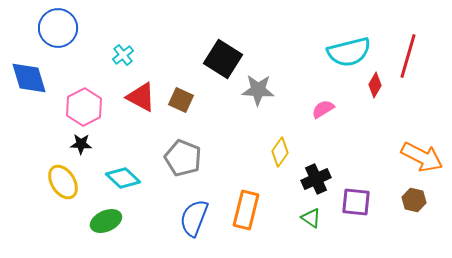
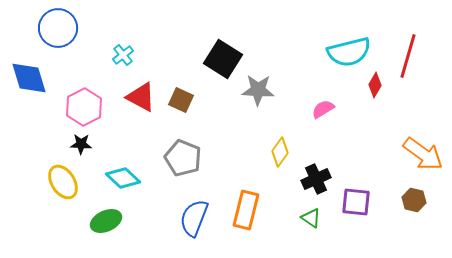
orange arrow: moved 1 px right, 3 px up; rotated 9 degrees clockwise
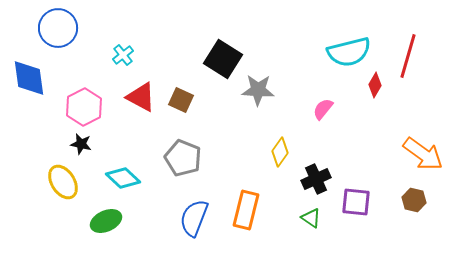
blue diamond: rotated 9 degrees clockwise
pink semicircle: rotated 20 degrees counterclockwise
black star: rotated 10 degrees clockwise
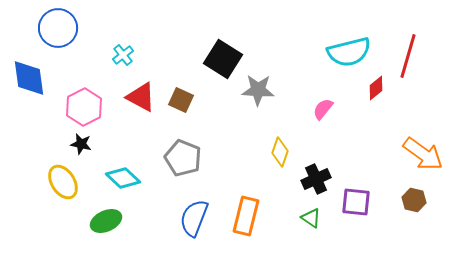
red diamond: moved 1 px right, 3 px down; rotated 20 degrees clockwise
yellow diamond: rotated 16 degrees counterclockwise
orange rectangle: moved 6 px down
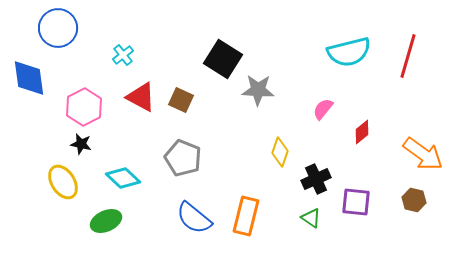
red diamond: moved 14 px left, 44 px down
blue semicircle: rotated 72 degrees counterclockwise
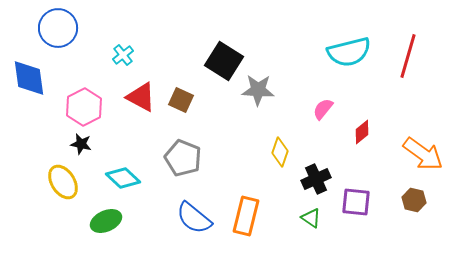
black square: moved 1 px right, 2 px down
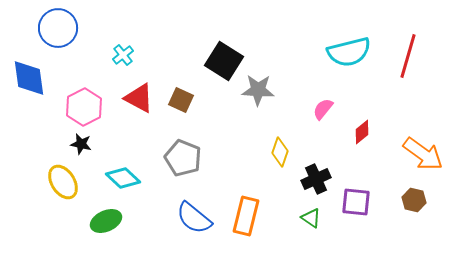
red triangle: moved 2 px left, 1 px down
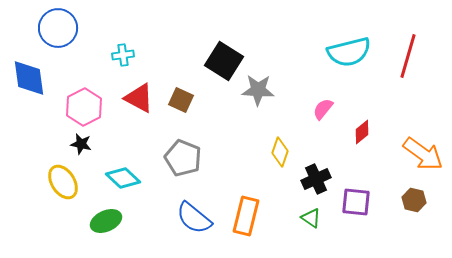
cyan cross: rotated 30 degrees clockwise
